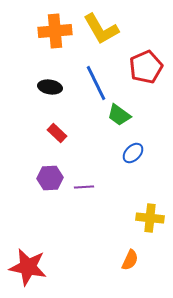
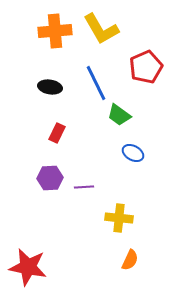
red rectangle: rotated 72 degrees clockwise
blue ellipse: rotated 75 degrees clockwise
yellow cross: moved 31 px left
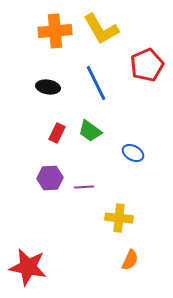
red pentagon: moved 1 px right, 2 px up
black ellipse: moved 2 px left
green trapezoid: moved 29 px left, 16 px down
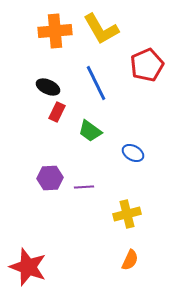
black ellipse: rotated 15 degrees clockwise
red rectangle: moved 21 px up
yellow cross: moved 8 px right, 4 px up; rotated 20 degrees counterclockwise
red star: rotated 9 degrees clockwise
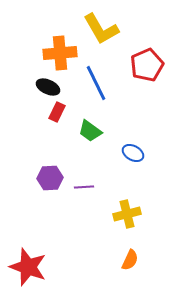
orange cross: moved 5 px right, 22 px down
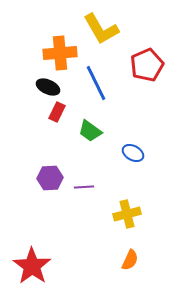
red star: moved 4 px right, 1 px up; rotated 15 degrees clockwise
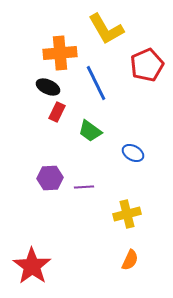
yellow L-shape: moved 5 px right
